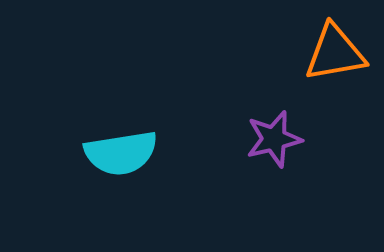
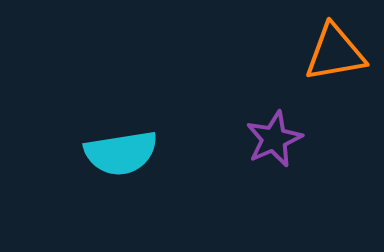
purple star: rotated 10 degrees counterclockwise
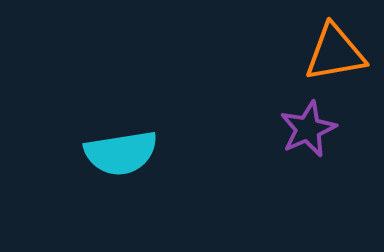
purple star: moved 34 px right, 10 px up
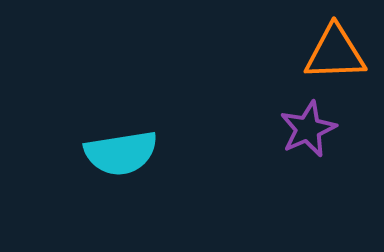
orange triangle: rotated 8 degrees clockwise
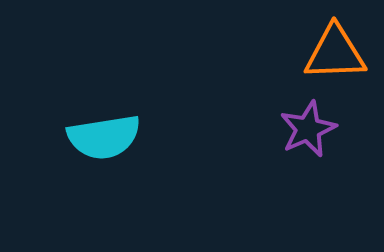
cyan semicircle: moved 17 px left, 16 px up
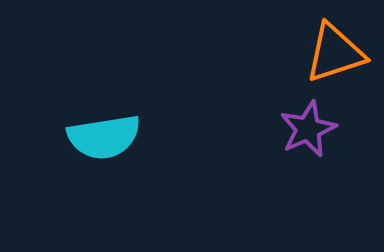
orange triangle: rotated 16 degrees counterclockwise
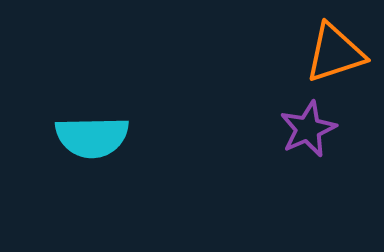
cyan semicircle: moved 12 px left; rotated 8 degrees clockwise
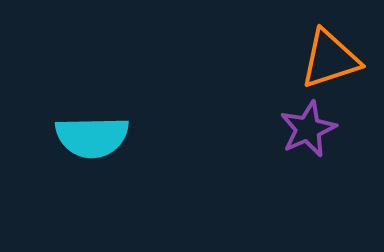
orange triangle: moved 5 px left, 6 px down
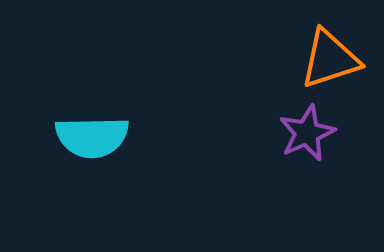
purple star: moved 1 px left, 4 px down
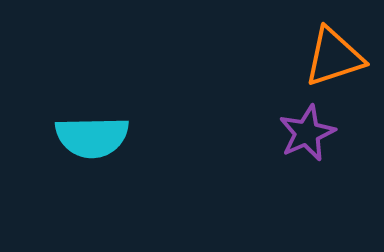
orange triangle: moved 4 px right, 2 px up
